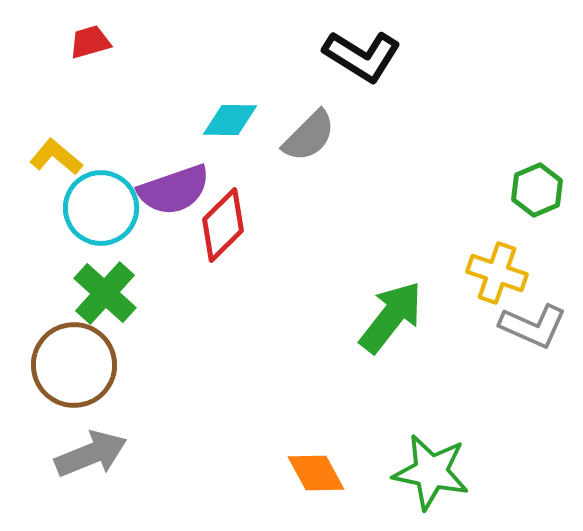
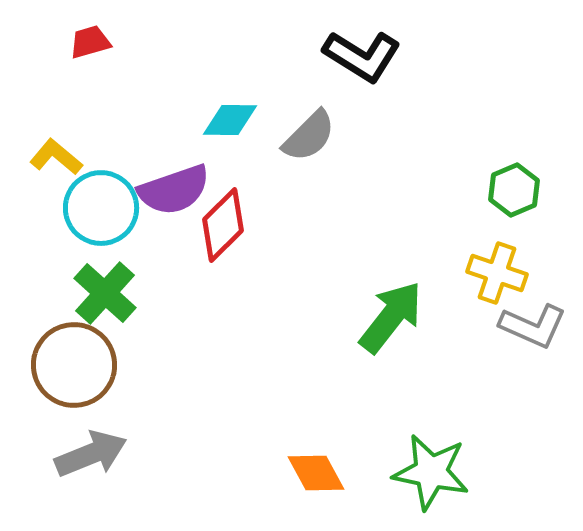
green hexagon: moved 23 px left
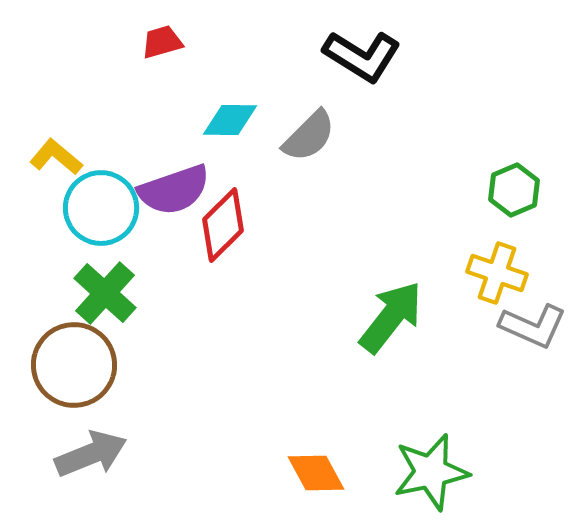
red trapezoid: moved 72 px right
green star: rotated 24 degrees counterclockwise
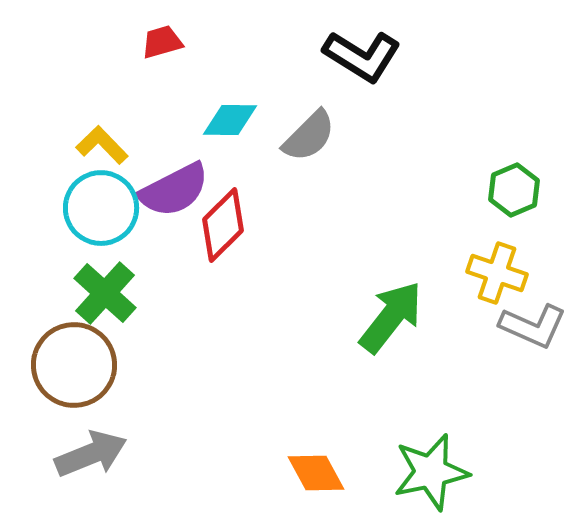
yellow L-shape: moved 46 px right, 12 px up; rotated 6 degrees clockwise
purple semicircle: rotated 8 degrees counterclockwise
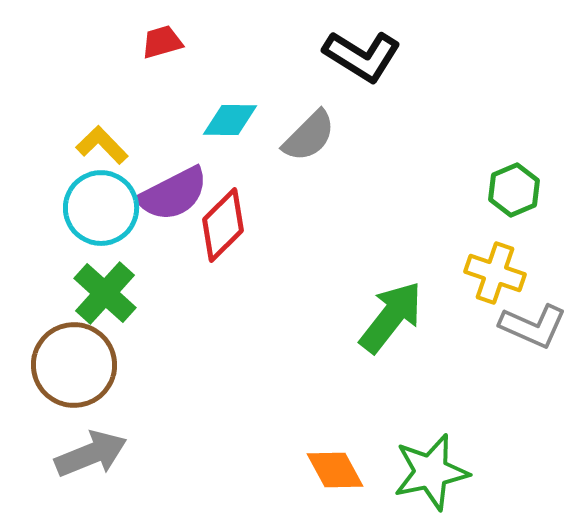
purple semicircle: moved 1 px left, 4 px down
yellow cross: moved 2 px left
orange diamond: moved 19 px right, 3 px up
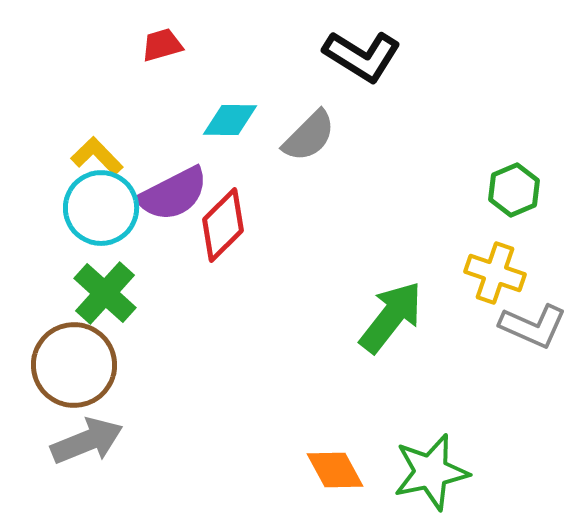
red trapezoid: moved 3 px down
yellow L-shape: moved 5 px left, 11 px down
gray arrow: moved 4 px left, 13 px up
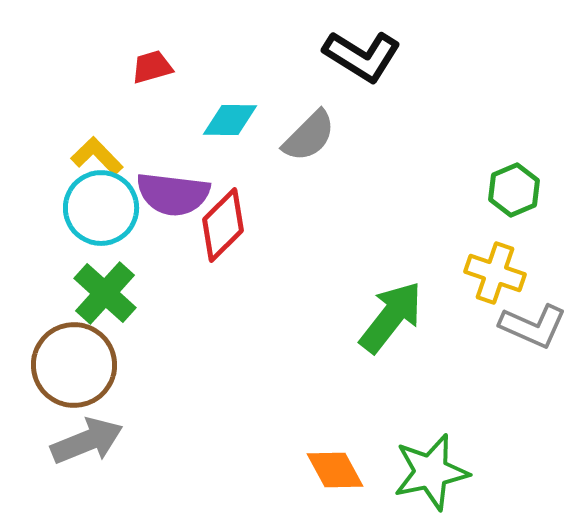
red trapezoid: moved 10 px left, 22 px down
purple semicircle: rotated 34 degrees clockwise
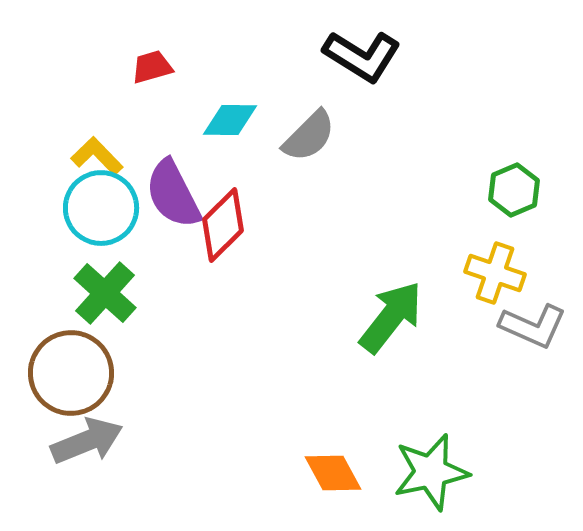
purple semicircle: rotated 56 degrees clockwise
brown circle: moved 3 px left, 8 px down
orange diamond: moved 2 px left, 3 px down
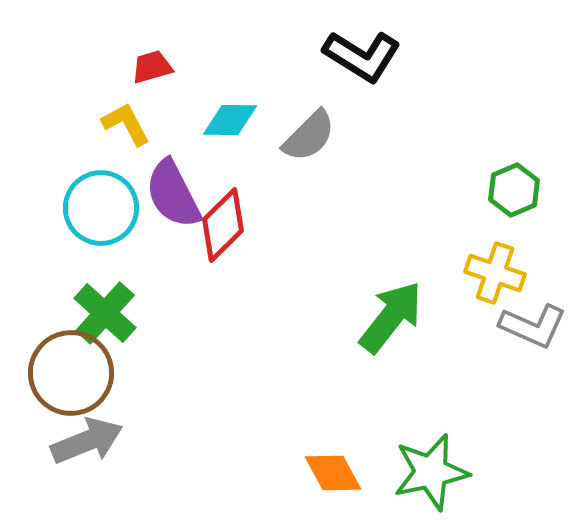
yellow L-shape: moved 29 px right, 32 px up; rotated 16 degrees clockwise
green cross: moved 20 px down
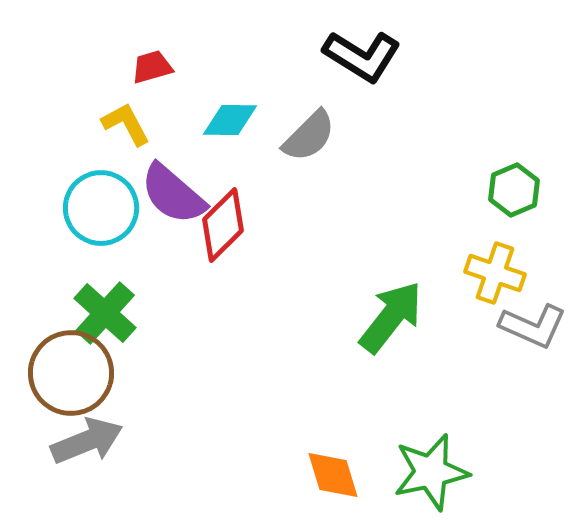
purple semicircle: rotated 22 degrees counterclockwise
orange diamond: moved 2 px down; rotated 12 degrees clockwise
